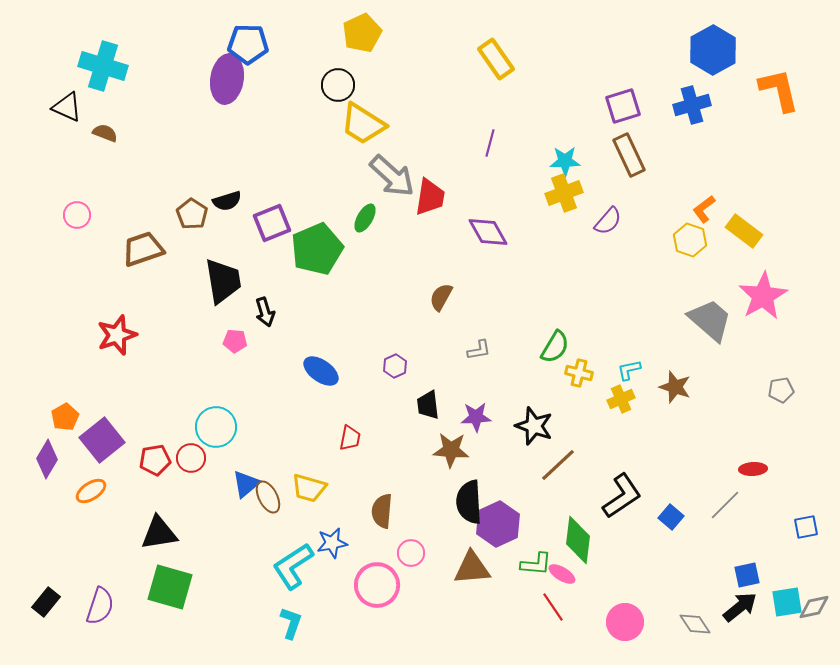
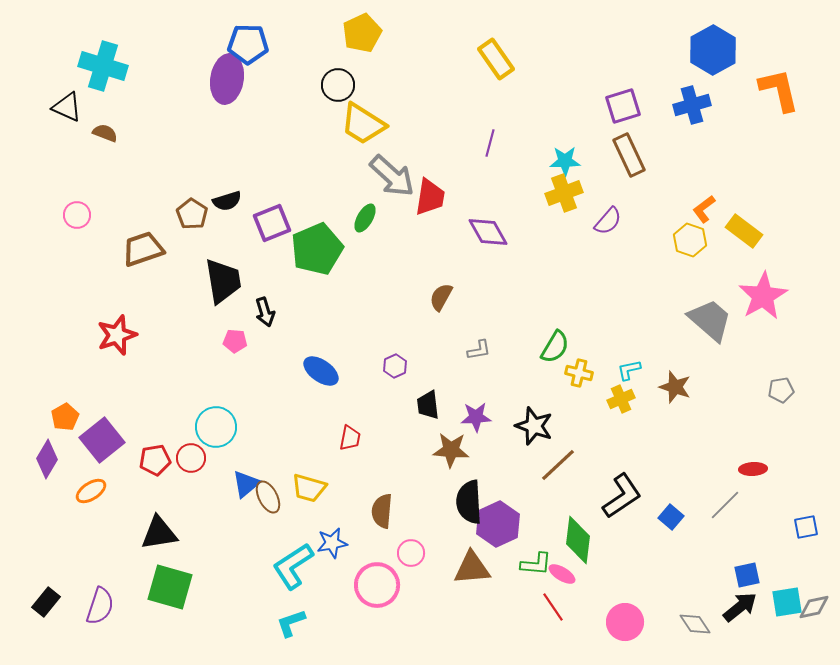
cyan L-shape at (291, 623): rotated 128 degrees counterclockwise
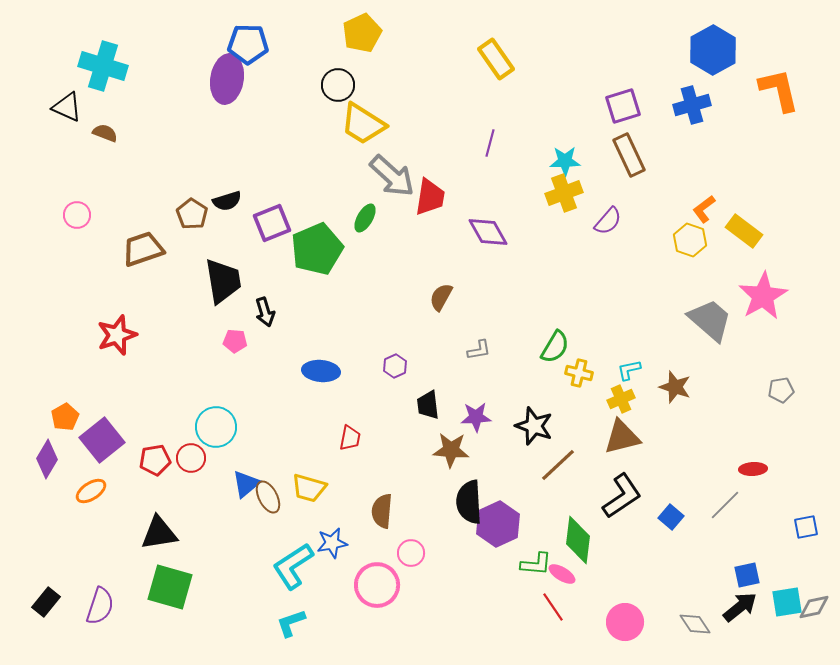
blue ellipse at (321, 371): rotated 30 degrees counterclockwise
brown triangle at (472, 568): moved 150 px right, 131 px up; rotated 9 degrees counterclockwise
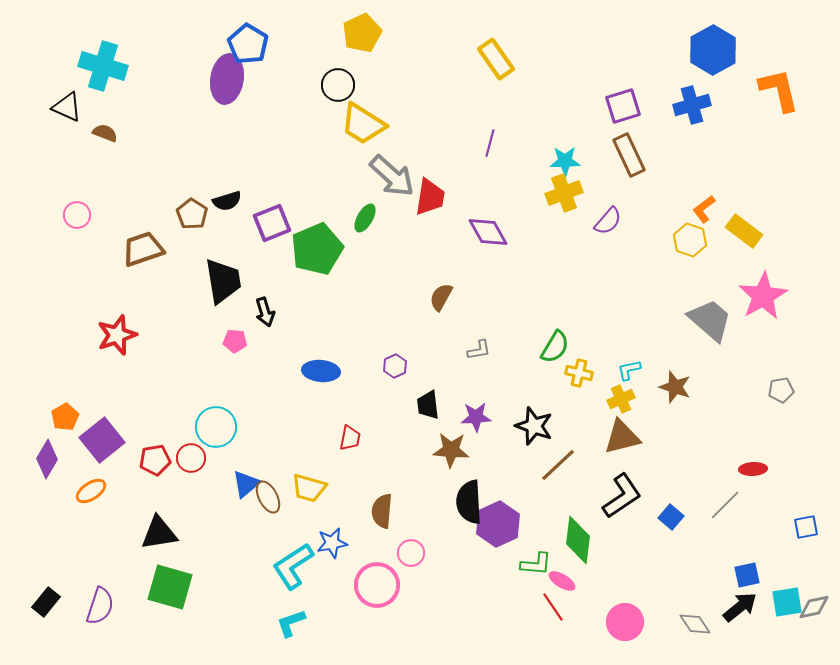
blue pentagon at (248, 44): rotated 30 degrees clockwise
pink ellipse at (562, 574): moved 7 px down
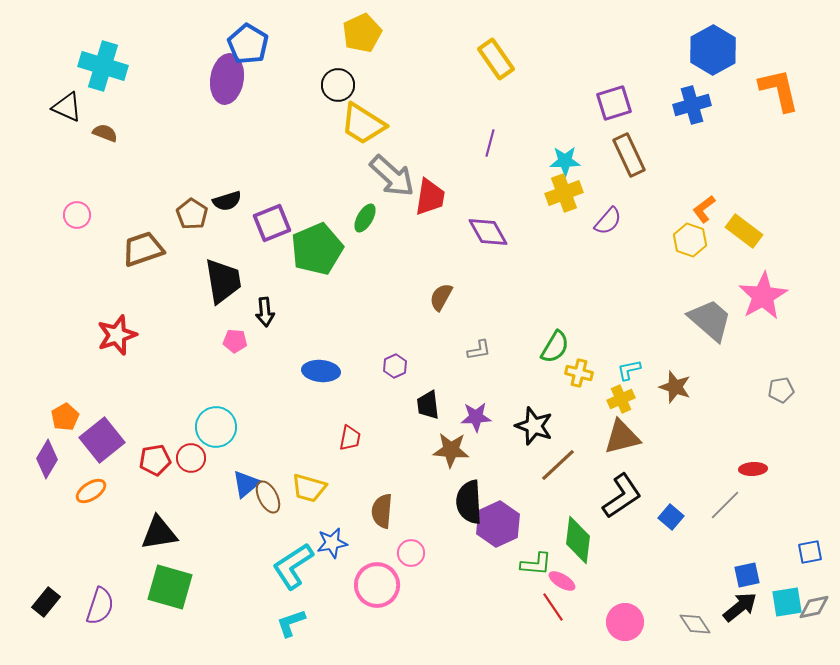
purple square at (623, 106): moved 9 px left, 3 px up
black arrow at (265, 312): rotated 12 degrees clockwise
blue square at (806, 527): moved 4 px right, 25 px down
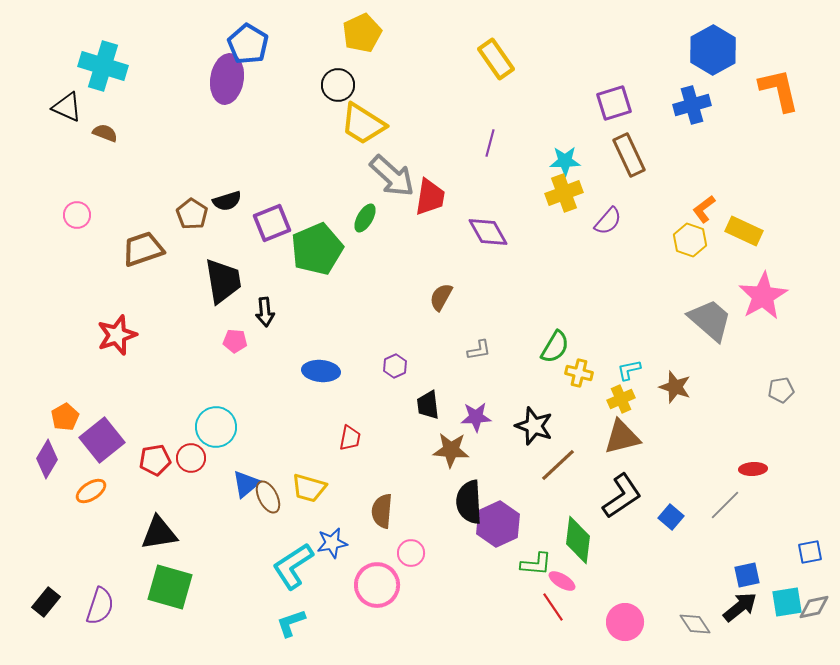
yellow rectangle at (744, 231): rotated 12 degrees counterclockwise
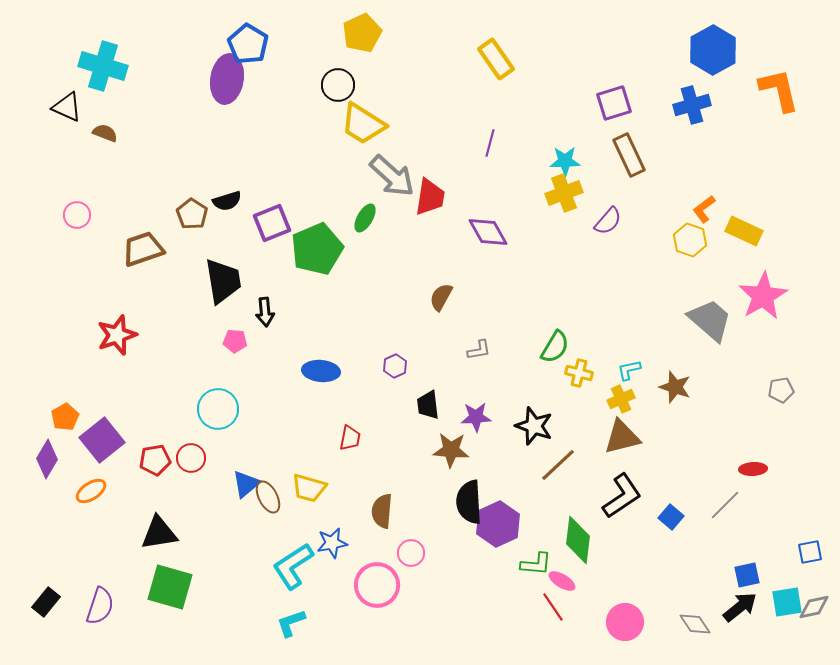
cyan circle at (216, 427): moved 2 px right, 18 px up
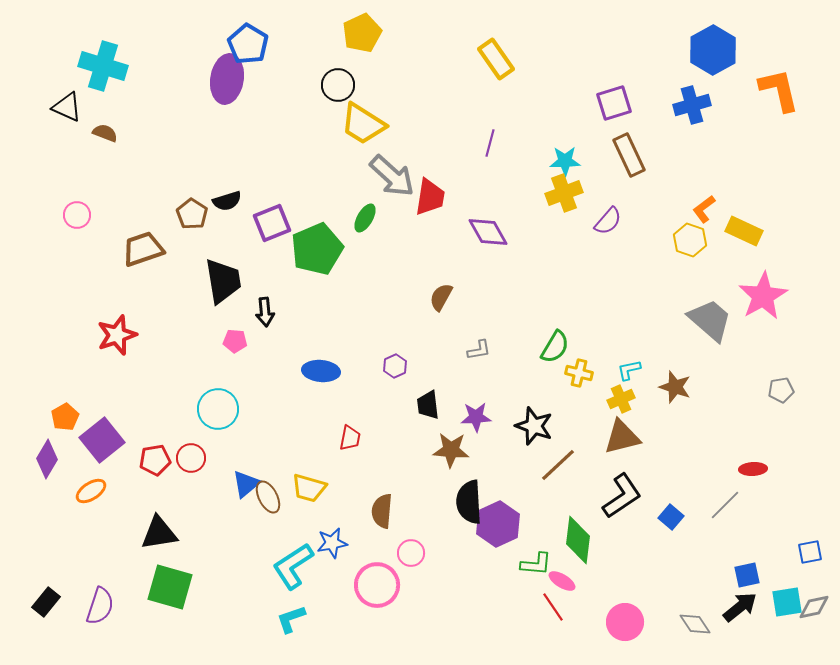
cyan L-shape at (291, 623): moved 4 px up
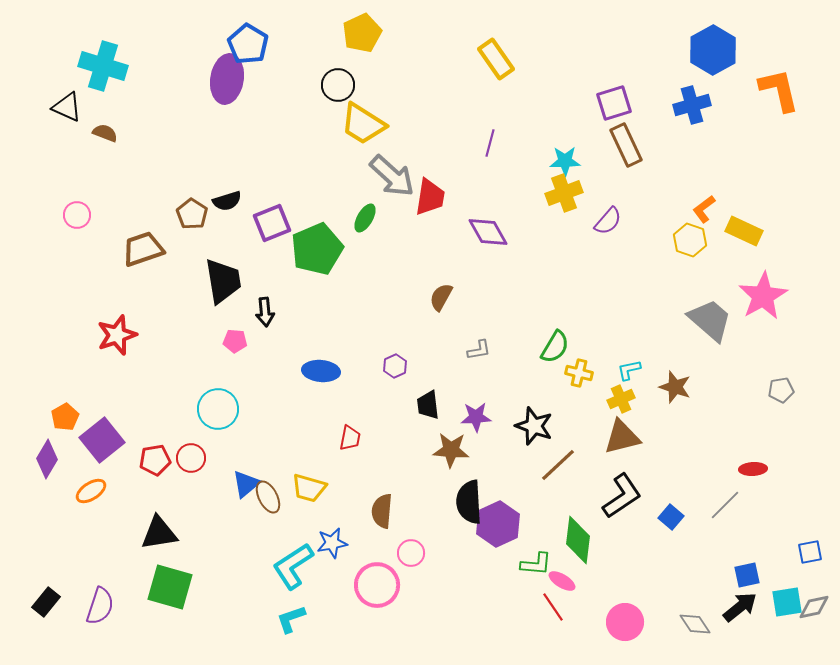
brown rectangle at (629, 155): moved 3 px left, 10 px up
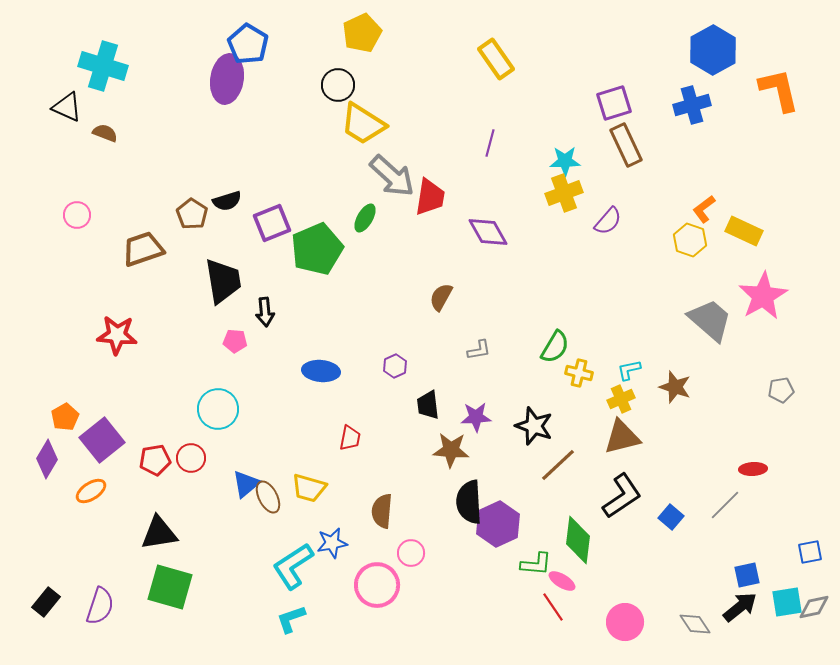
red star at (117, 335): rotated 24 degrees clockwise
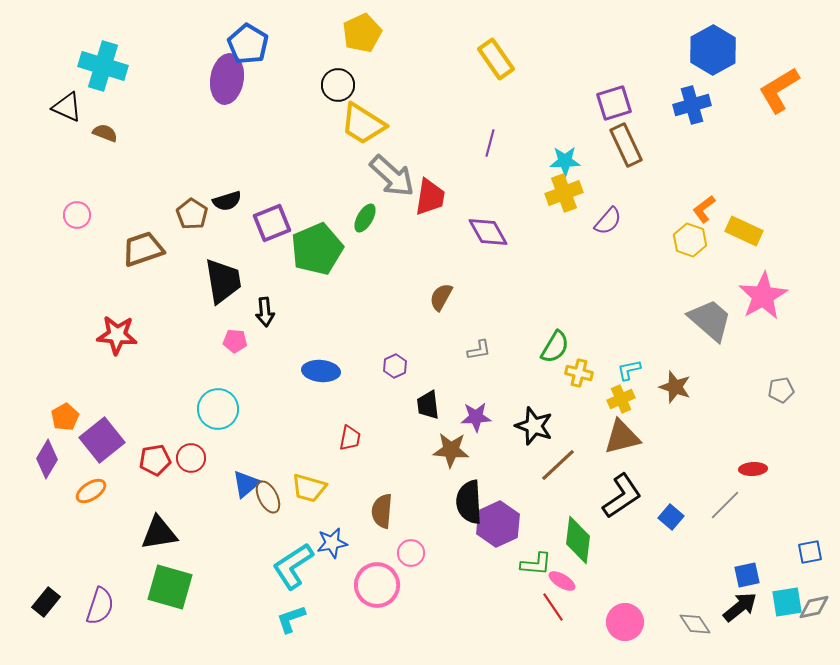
orange L-shape at (779, 90): rotated 108 degrees counterclockwise
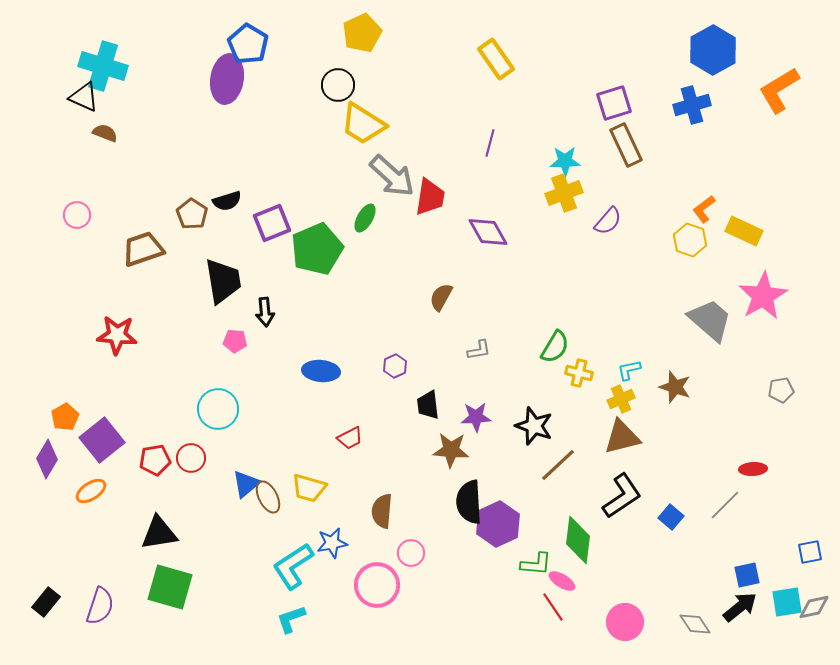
black triangle at (67, 107): moved 17 px right, 10 px up
red trapezoid at (350, 438): rotated 52 degrees clockwise
